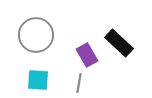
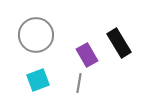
black rectangle: rotated 16 degrees clockwise
cyan square: rotated 25 degrees counterclockwise
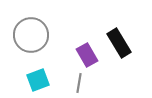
gray circle: moved 5 px left
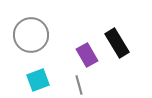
black rectangle: moved 2 px left
gray line: moved 2 px down; rotated 24 degrees counterclockwise
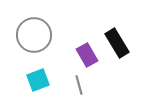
gray circle: moved 3 px right
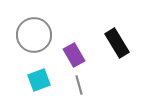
purple rectangle: moved 13 px left
cyan square: moved 1 px right
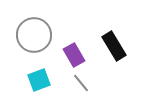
black rectangle: moved 3 px left, 3 px down
gray line: moved 2 px right, 2 px up; rotated 24 degrees counterclockwise
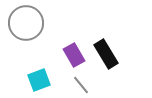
gray circle: moved 8 px left, 12 px up
black rectangle: moved 8 px left, 8 px down
gray line: moved 2 px down
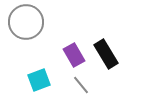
gray circle: moved 1 px up
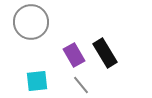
gray circle: moved 5 px right
black rectangle: moved 1 px left, 1 px up
cyan square: moved 2 px left, 1 px down; rotated 15 degrees clockwise
